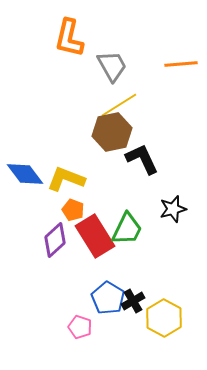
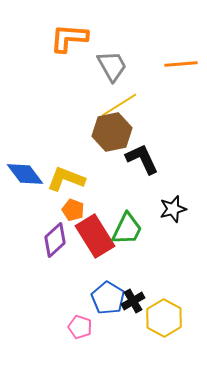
orange L-shape: rotated 81 degrees clockwise
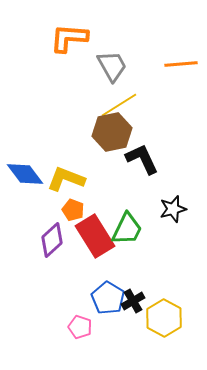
purple diamond: moved 3 px left
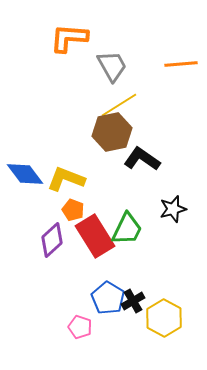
black L-shape: rotated 30 degrees counterclockwise
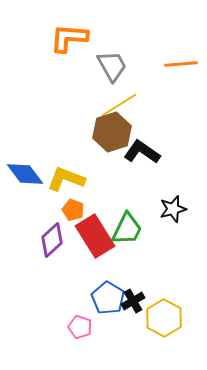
brown hexagon: rotated 6 degrees counterclockwise
black L-shape: moved 7 px up
